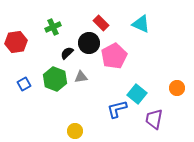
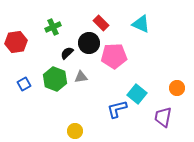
pink pentagon: rotated 25 degrees clockwise
purple trapezoid: moved 9 px right, 2 px up
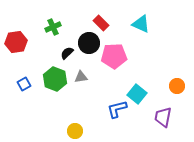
orange circle: moved 2 px up
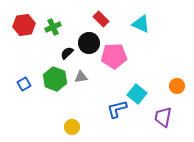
red rectangle: moved 4 px up
red hexagon: moved 8 px right, 17 px up
yellow circle: moved 3 px left, 4 px up
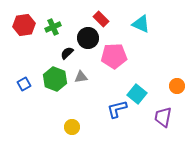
black circle: moved 1 px left, 5 px up
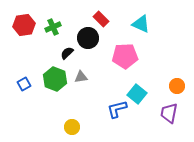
pink pentagon: moved 11 px right
purple trapezoid: moved 6 px right, 4 px up
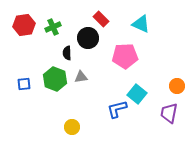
black semicircle: rotated 48 degrees counterclockwise
blue square: rotated 24 degrees clockwise
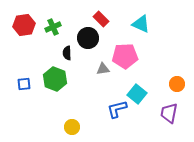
gray triangle: moved 22 px right, 8 px up
orange circle: moved 2 px up
